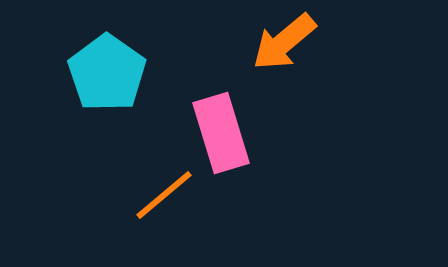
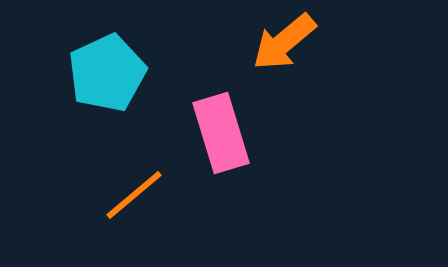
cyan pentagon: rotated 12 degrees clockwise
orange line: moved 30 px left
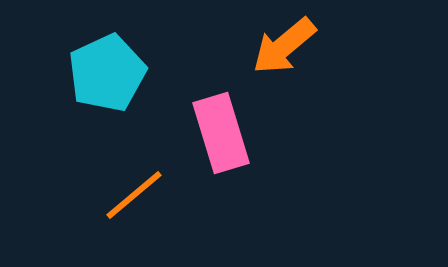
orange arrow: moved 4 px down
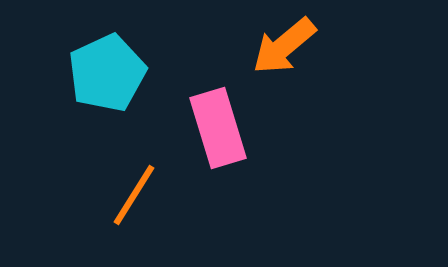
pink rectangle: moved 3 px left, 5 px up
orange line: rotated 18 degrees counterclockwise
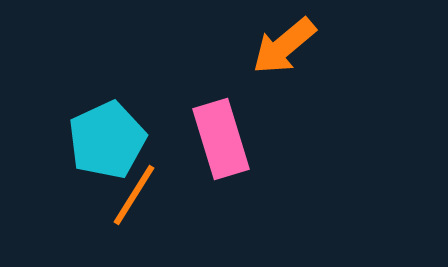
cyan pentagon: moved 67 px down
pink rectangle: moved 3 px right, 11 px down
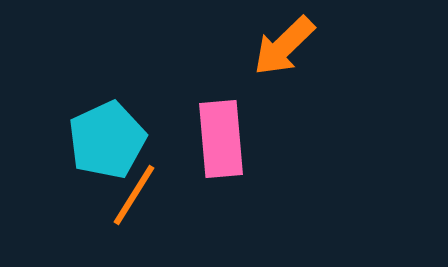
orange arrow: rotated 4 degrees counterclockwise
pink rectangle: rotated 12 degrees clockwise
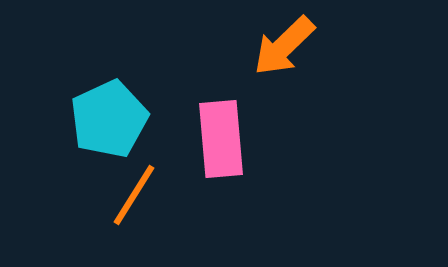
cyan pentagon: moved 2 px right, 21 px up
